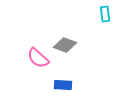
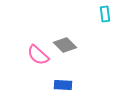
gray diamond: rotated 25 degrees clockwise
pink semicircle: moved 3 px up
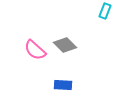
cyan rectangle: moved 3 px up; rotated 28 degrees clockwise
pink semicircle: moved 3 px left, 5 px up
